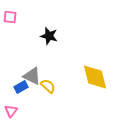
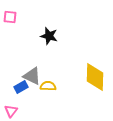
yellow diamond: rotated 16 degrees clockwise
yellow semicircle: rotated 42 degrees counterclockwise
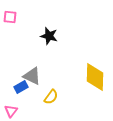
yellow semicircle: moved 3 px right, 11 px down; rotated 126 degrees clockwise
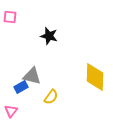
gray triangle: rotated 12 degrees counterclockwise
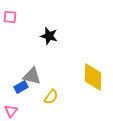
yellow diamond: moved 2 px left
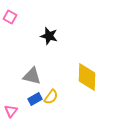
pink square: rotated 24 degrees clockwise
yellow diamond: moved 6 px left
blue rectangle: moved 14 px right, 12 px down
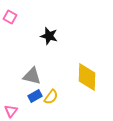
blue rectangle: moved 3 px up
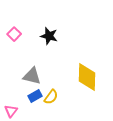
pink square: moved 4 px right, 17 px down; rotated 16 degrees clockwise
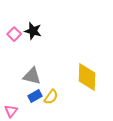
black star: moved 16 px left, 5 px up
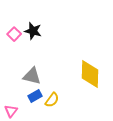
yellow diamond: moved 3 px right, 3 px up
yellow semicircle: moved 1 px right, 3 px down
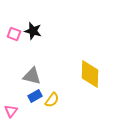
pink square: rotated 24 degrees counterclockwise
